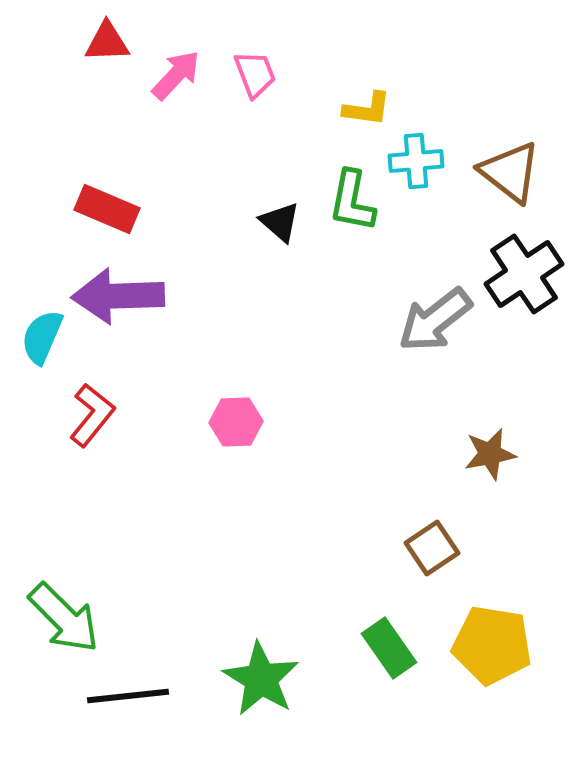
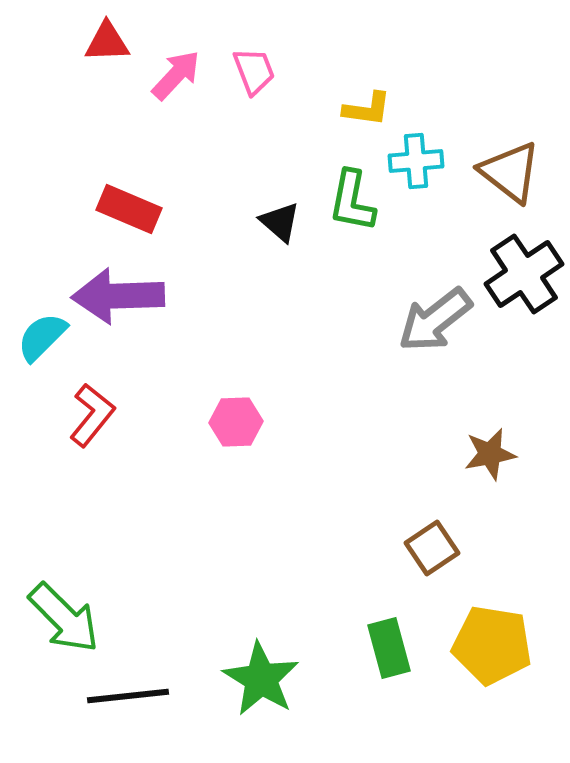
pink trapezoid: moved 1 px left, 3 px up
red rectangle: moved 22 px right
cyan semicircle: rotated 22 degrees clockwise
green rectangle: rotated 20 degrees clockwise
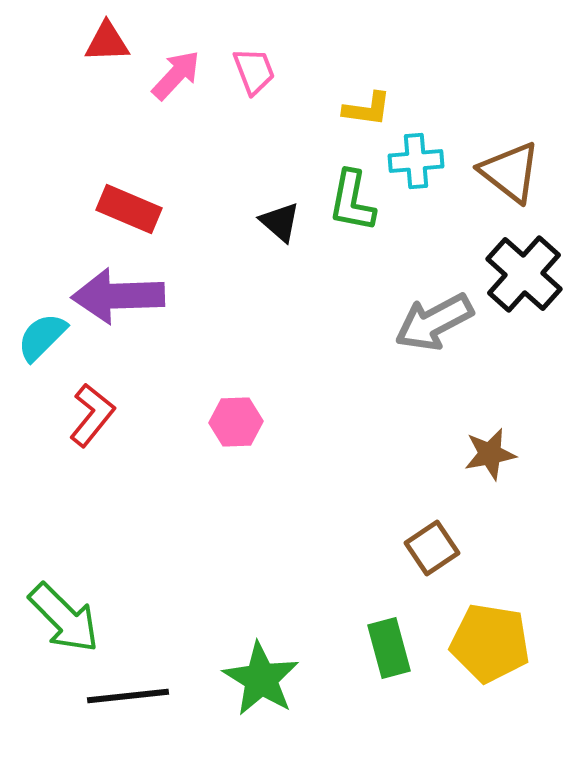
black cross: rotated 14 degrees counterclockwise
gray arrow: moved 1 px left, 2 px down; rotated 10 degrees clockwise
yellow pentagon: moved 2 px left, 2 px up
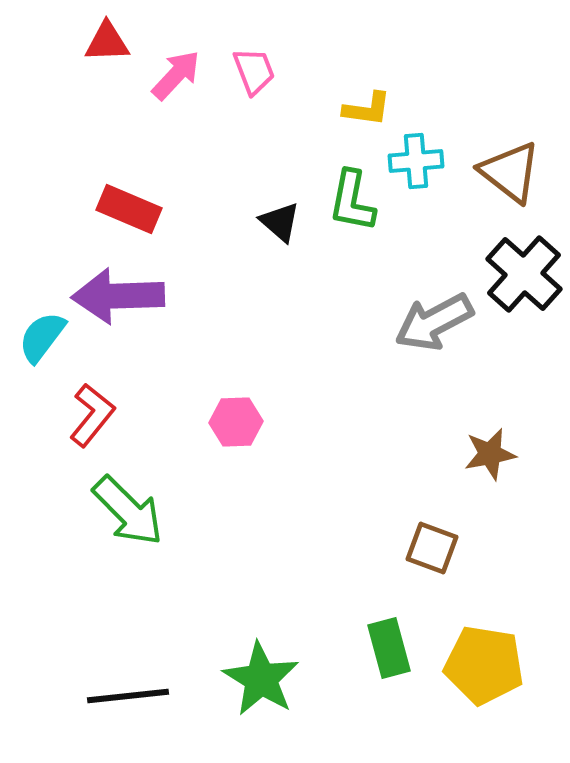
cyan semicircle: rotated 8 degrees counterclockwise
brown square: rotated 36 degrees counterclockwise
green arrow: moved 64 px right, 107 px up
yellow pentagon: moved 6 px left, 22 px down
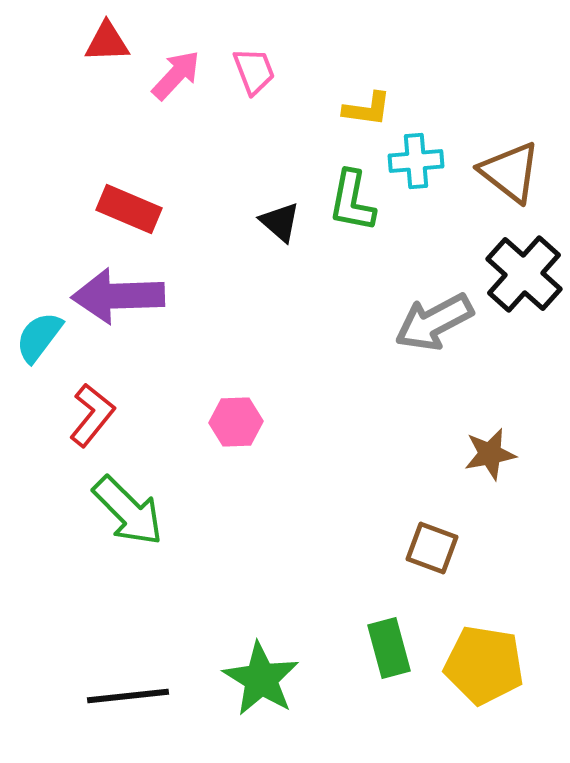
cyan semicircle: moved 3 px left
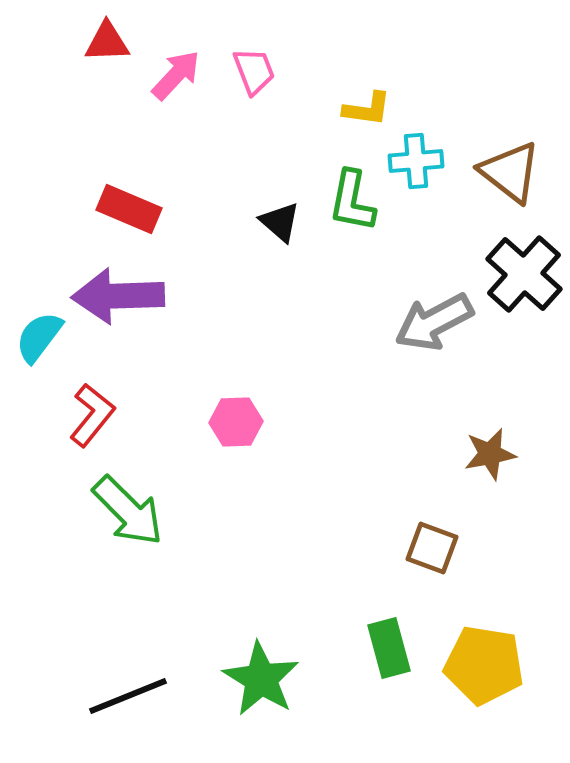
black line: rotated 16 degrees counterclockwise
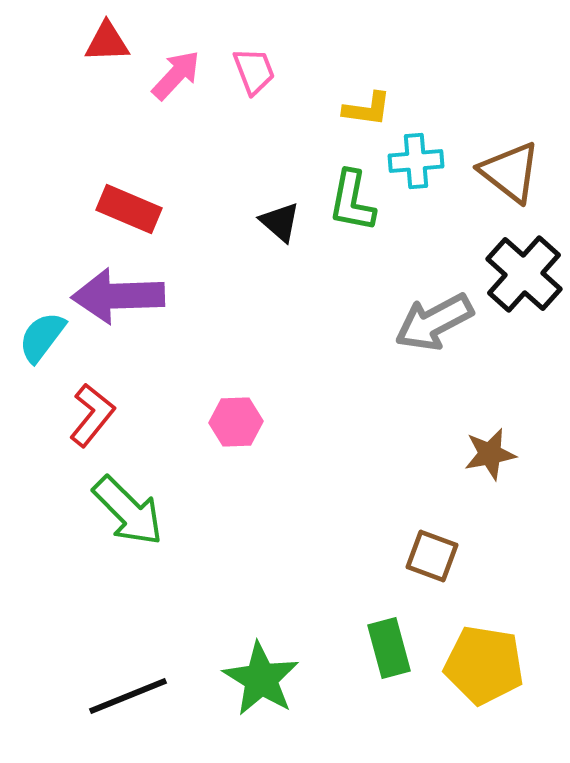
cyan semicircle: moved 3 px right
brown square: moved 8 px down
